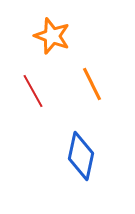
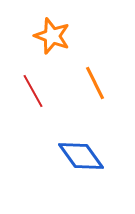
orange line: moved 3 px right, 1 px up
blue diamond: rotated 48 degrees counterclockwise
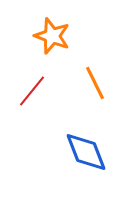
red line: moved 1 px left; rotated 68 degrees clockwise
blue diamond: moved 5 px right, 4 px up; rotated 15 degrees clockwise
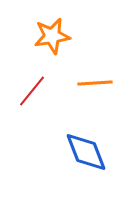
orange star: rotated 30 degrees counterclockwise
orange line: rotated 68 degrees counterclockwise
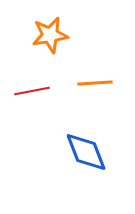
orange star: moved 2 px left, 1 px up
red line: rotated 40 degrees clockwise
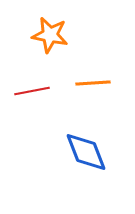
orange star: rotated 21 degrees clockwise
orange line: moved 2 px left
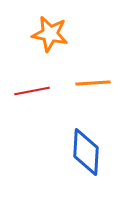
orange star: moved 1 px up
blue diamond: rotated 24 degrees clockwise
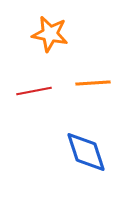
red line: moved 2 px right
blue diamond: rotated 21 degrees counterclockwise
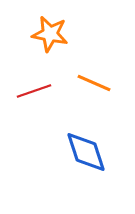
orange line: moved 1 px right; rotated 28 degrees clockwise
red line: rotated 8 degrees counterclockwise
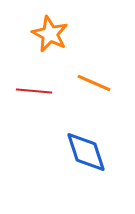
orange star: rotated 15 degrees clockwise
red line: rotated 24 degrees clockwise
